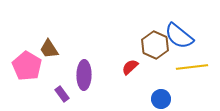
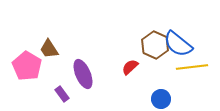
blue semicircle: moved 1 px left, 8 px down
purple ellipse: moved 1 px left, 1 px up; rotated 24 degrees counterclockwise
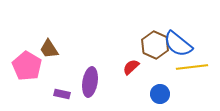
red semicircle: moved 1 px right
purple ellipse: moved 7 px right, 8 px down; rotated 32 degrees clockwise
purple rectangle: rotated 42 degrees counterclockwise
blue circle: moved 1 px left, 5 px up
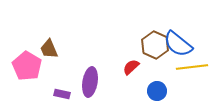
brown trapezoid: rotated 10 degrees clockwise
blue circle: moved 3 px left, 3 px up
